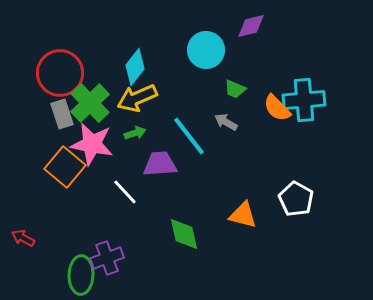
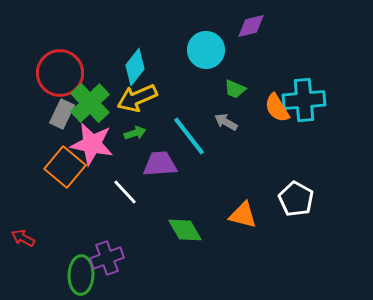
orange semicircle: rotated 12 degrees clockwise
gray rectangle: rotated 44 degrees clockwise
green diamond: moved 1 px right, 4 px up; rotated 18 degrees counterclockwise
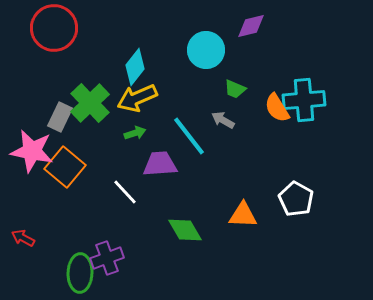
red circle: moved 6 px left, 45 px up
gray rectangle: moved 2 px left, 3 px down
gray arrow: moved 3 px left, 2 px up
pink star: moved 60 px left, 7 px down
orange triangle: rotated 12 degrees counterclockwise
green ellipse: moved 1 px left, 2 px up
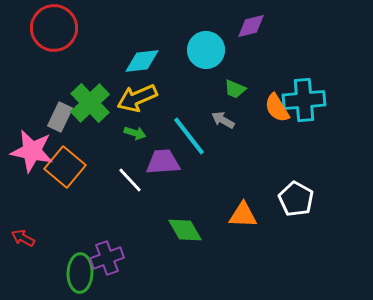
cyan diamond: moved 7 px right, 6 px up; rotated 45 degrees clockwise
green arrow: rotated 35 degrees clockwise
purple trapezoid: moved 3 px right, 2 px up
white line: moved 5 px right, 12 px up
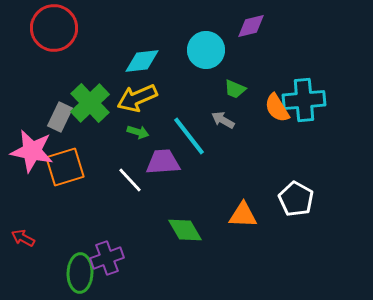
green arrow: moved 3 px right, 1 px up
orange square: rotated 33 degrees clockwise
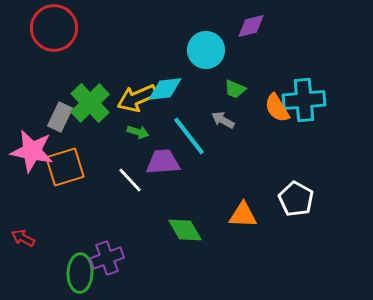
cyan diamond: moved 23 px right, 28 px down
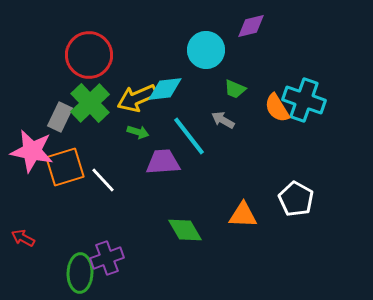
red circle: moved 35 px right, 27 px down
cyan cross: rotated 24 degrees clockwise
white line: moved 27 px left
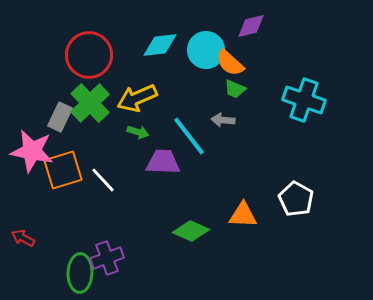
cyan diamond: moved 5 px left, 44 px up
orange semicircle: moved 47 px left, 45 px up; rotated 16 degrees counterclockwise
gray arrow: rotated 25 degrees counterclockwise
purple trapezoid: rotated 6 degrees clockwise
orange square: moved 2 px left, 3 px down
green diamond: moved 6 px right, 1 px down; rotated 36 degrees counterclockwise
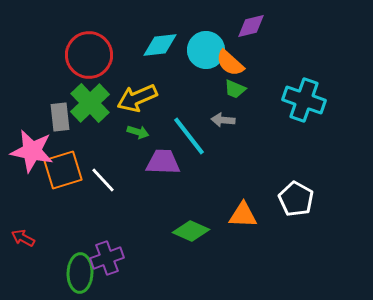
gray rectangle: rotated 32 degrees counterclockwise
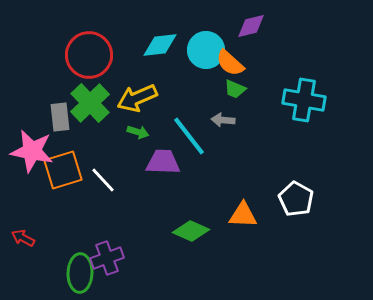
cyan cross: rotated 9 degrees counterclockwise
